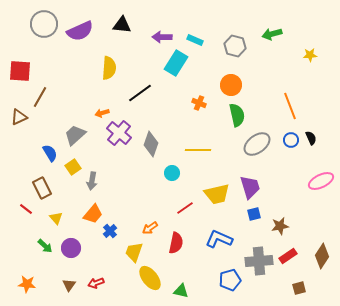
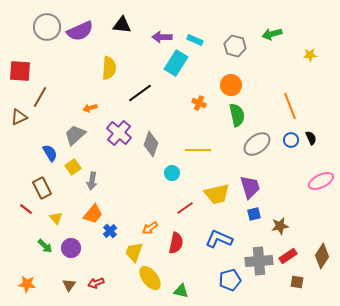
gray circle at (44, 24): moved 3 px right, 3 px down
orange arrow at (102, 113): moved 12 px left, 5 px up
brown square at (299, 288): moved 2 px left, 6 px up; rotated 24 degrees clockwise
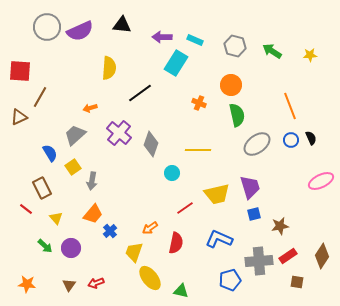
green arrow at (272, 34): moved 17 px down; rotated 48 degrees clockwise
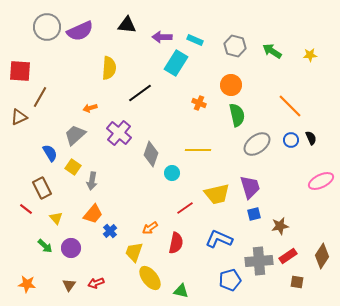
black triangle at (122, 25): moved 5 px right
orange line at (290, 106): rotated 24 degrees counterclockwise
gray diamond at (151, 144): moved 10 px down
yellow square at (73, 167): rotated 21 degrees counterclockwise
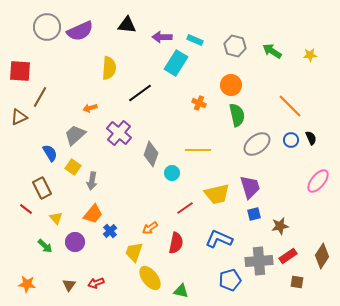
pink ellipse at (321, 181): moved 3 px left; rotated 25 degrees counterclockwise
purple circle at (71, 248): moved 4 px right, 6 px up
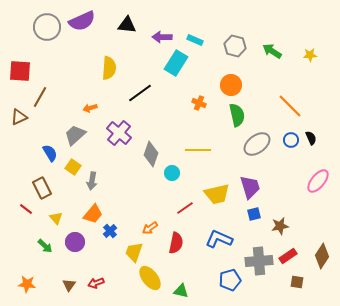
purple semicircle at (80, 31): moved 2 px right, 10 px up
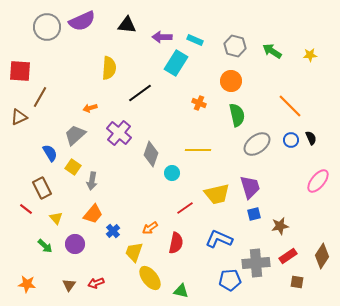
orange circle at (231, 85): moved 4 px up
blue cross at (110, 231): moved 3 px right
purple circle at (75, 242): moved 2 px down
gray cross at (259, 261): moved 3 px left, 2 px down
blue pentagon at (230, 280): rotated 10 degrees clockwise
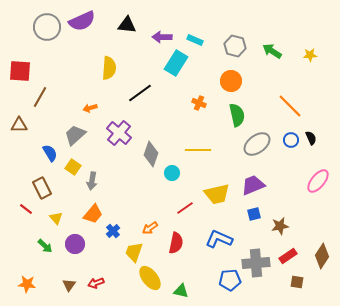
brown triangle at (19, 117): moved 8 px down; rotated 24 degrees clockwise
purple trapezoid at (250, 187): moved 3 px right, 2 px up; rotated 95 degrees counterclockwise
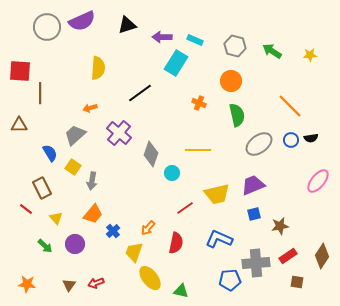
black triangle at (127, 25): rotated 24 degrees counterclockwise
yellow semicircle at (109, 68): moved 11 px left
brown line at (40, 97): moved 4 px up; rotated 30 degrees counterclockwise
black semicircle at (311, 138): rotated 104 degrees clockwise
gray ellipse at (257, 144): moved 2 px right
orange arrow at (150, 228): moved 2 px left; rotated 14 degrees counterclockwise
